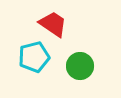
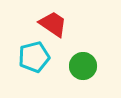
green circle: moved 3 px right
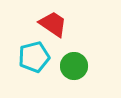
green circle: moved 9 px left
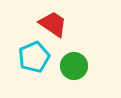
cyan pentagon: rotated 8 degrees counterclockwise
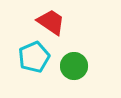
red trapezoid: moved 2 px left, 2 px up
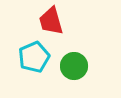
red trapezoid: moved 1 px up; rotated 140 degrees counterclockwise
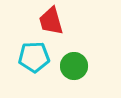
cyan pentagon: rotated 20 degrees clockwise
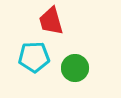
green circle: moved 1 px right, 2 px down
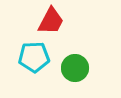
red trapezoid: rotated 136 degrees counterclockwise
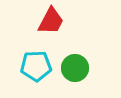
cyan pentagon: moved 2 px right, 9 px down
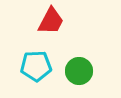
green circle: moved 4 px right, 3 px down
